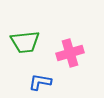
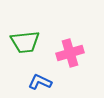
blue L-shape: rotated 15 degrees clockwise
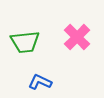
pink cross: moved 7 px right, 16 px up; rotated 28 degrees counterclockwise
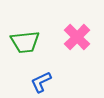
blue L-shape: moved 1 px right; rotated 50 degrees counterclockwise
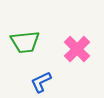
pink cross: moved 12 px down
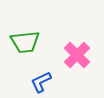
pink cross: moved 6 px down
